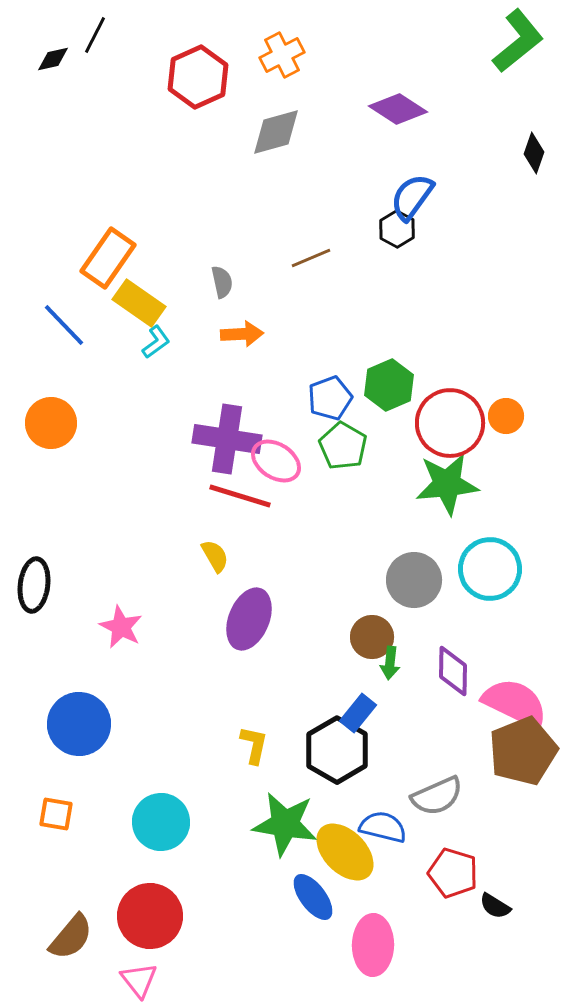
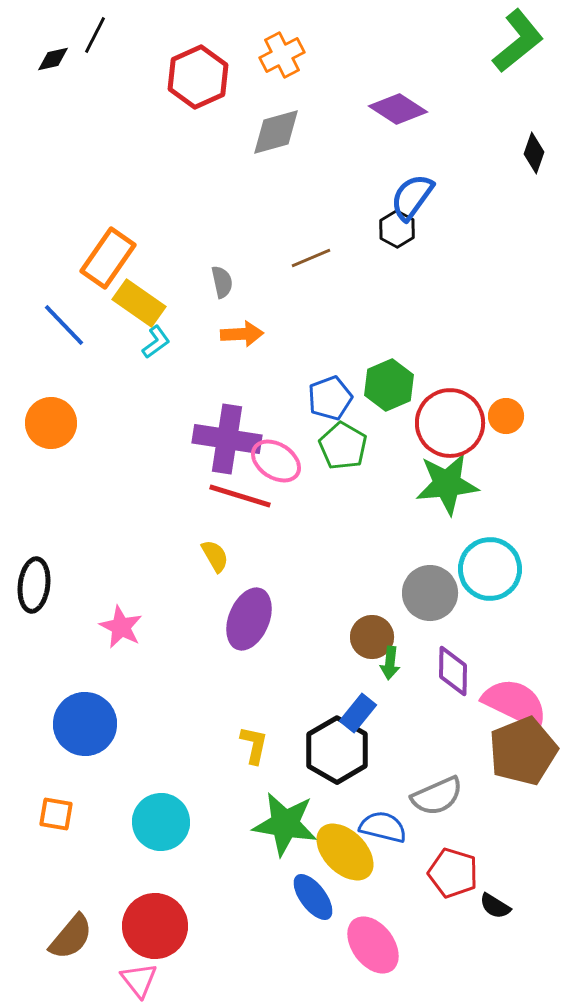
gray circle at (414, 580): moved 16 px right, 13 px down
blue circle at (79, 724): moved 6 px right
red circle at (150, 916): moved 5 px right, 10 px down
pink ellipse at (373, 945): rotated 38 degrees counterclockwise
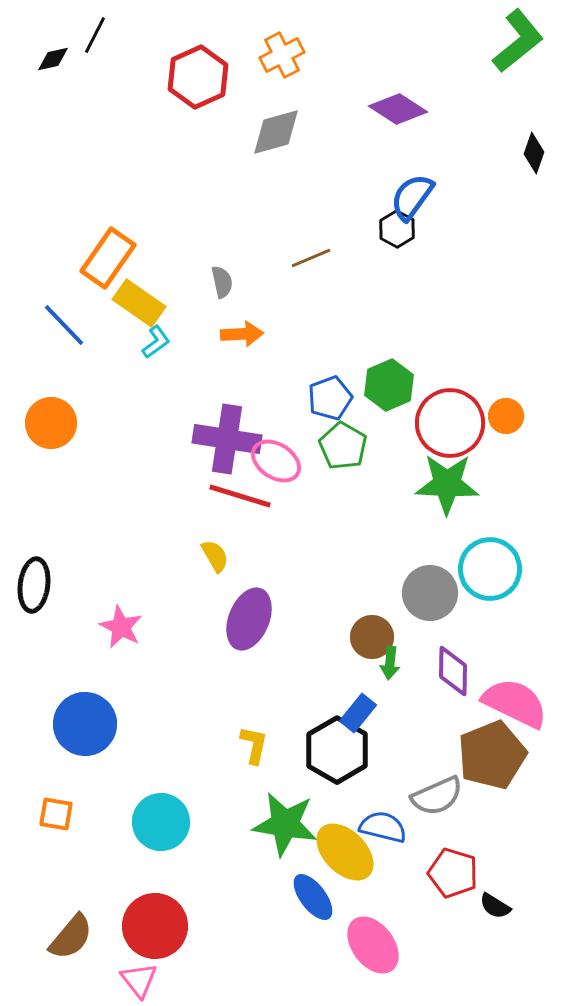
green star at (447, 484): rotated 8 degrees clockwise
brown pentagon at (523, 751): moved 31 px left, 4 px down
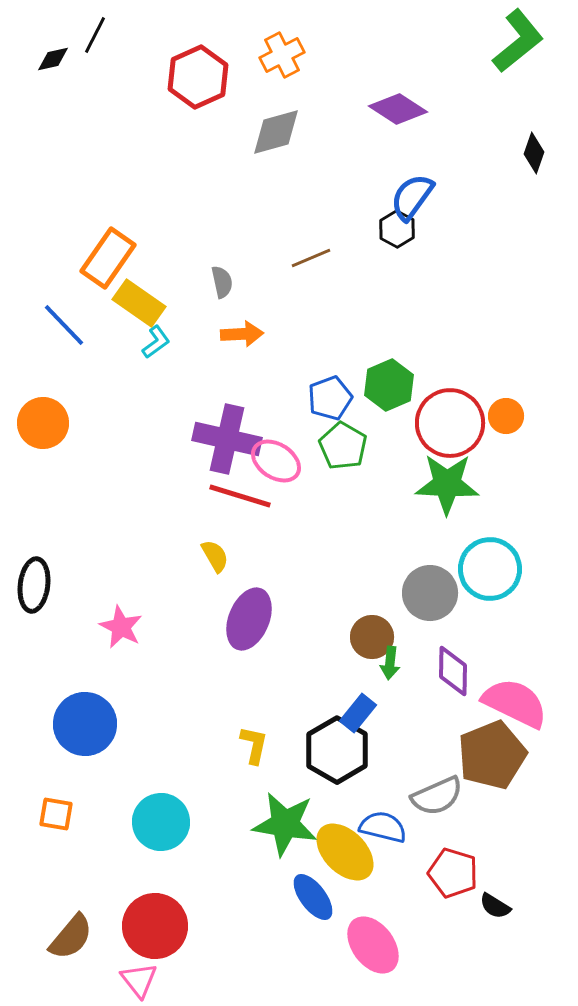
orange circle at (51, 423): moved 8 px left
purple cross at (227, 439): rotated 4 degrees clockwise
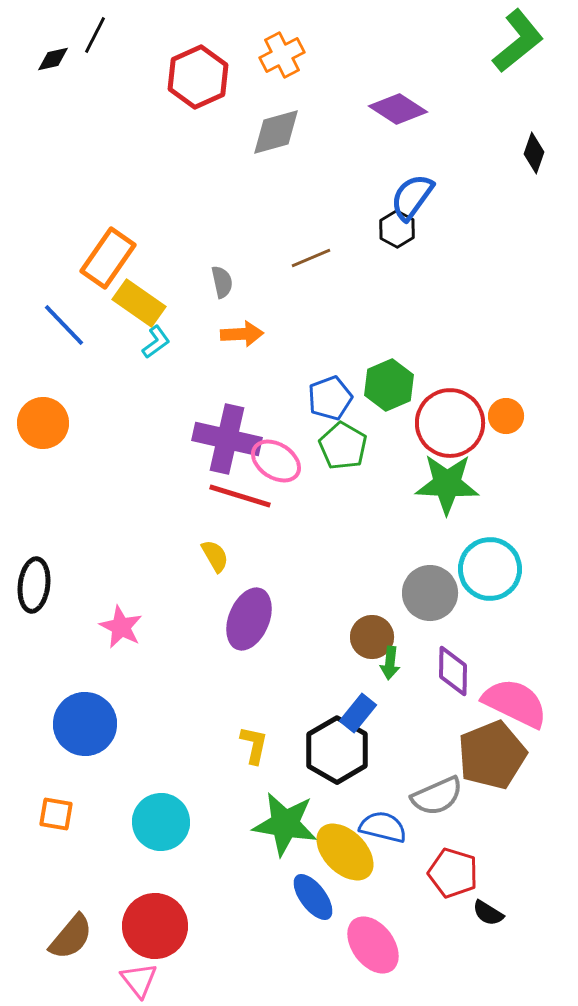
black semicircle at (495, 906): moved 7 px left, 7 px down
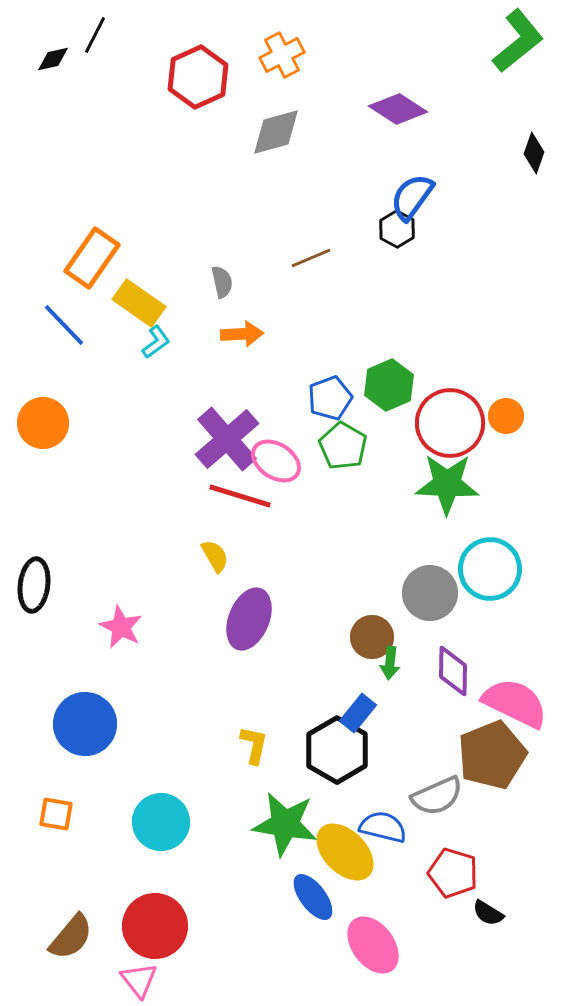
orange rectangle at (108, 258): moved 16 px left
purple cross at (227, 439): rotated 36 degrees clockwise
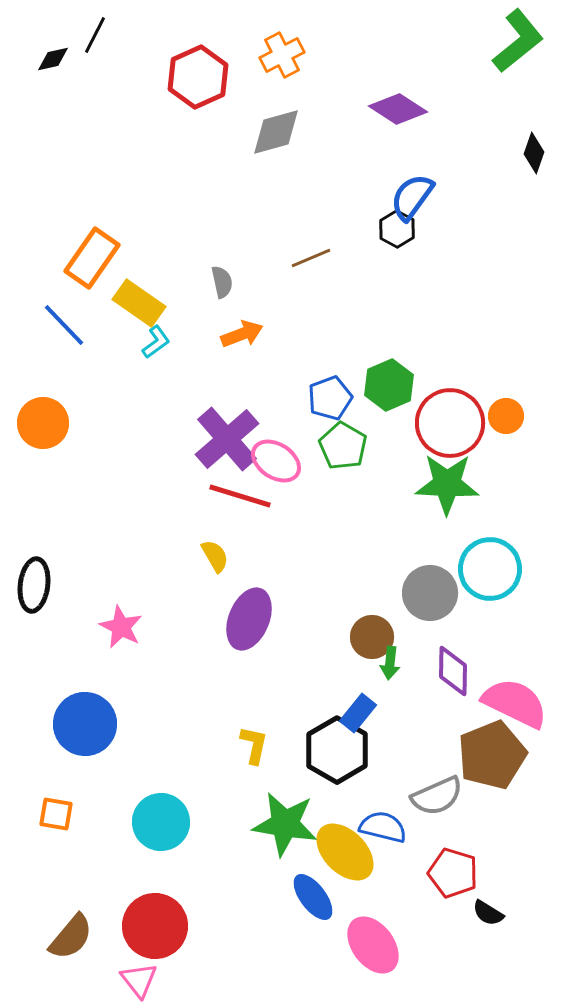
orange arrow at (242, 334): rotated 18 degrees counterclockwise
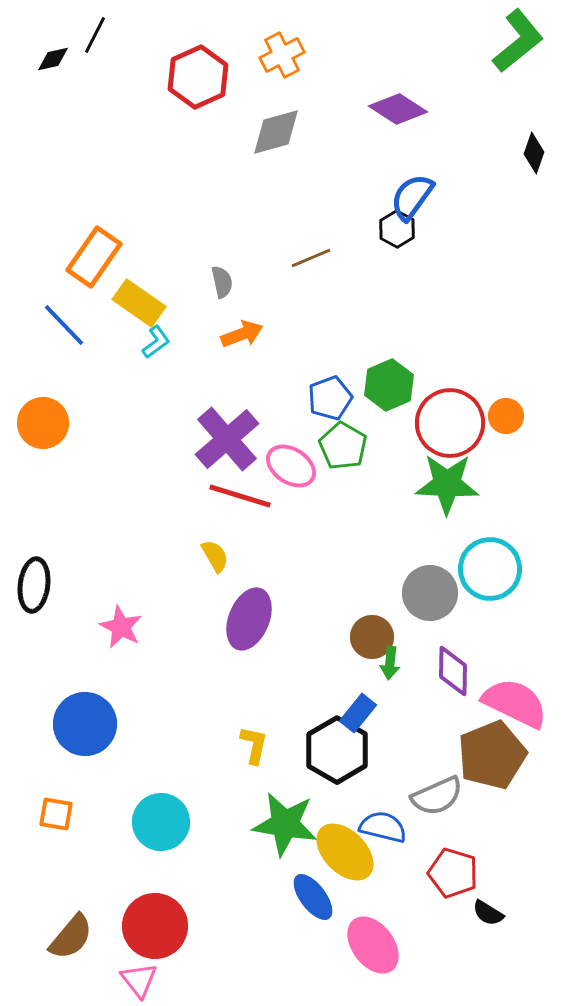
orange rectangle at (92, 258): moved 2 px right, 1 px up
pink ellipse at (276, 461): moved 15 px right, 5 px down
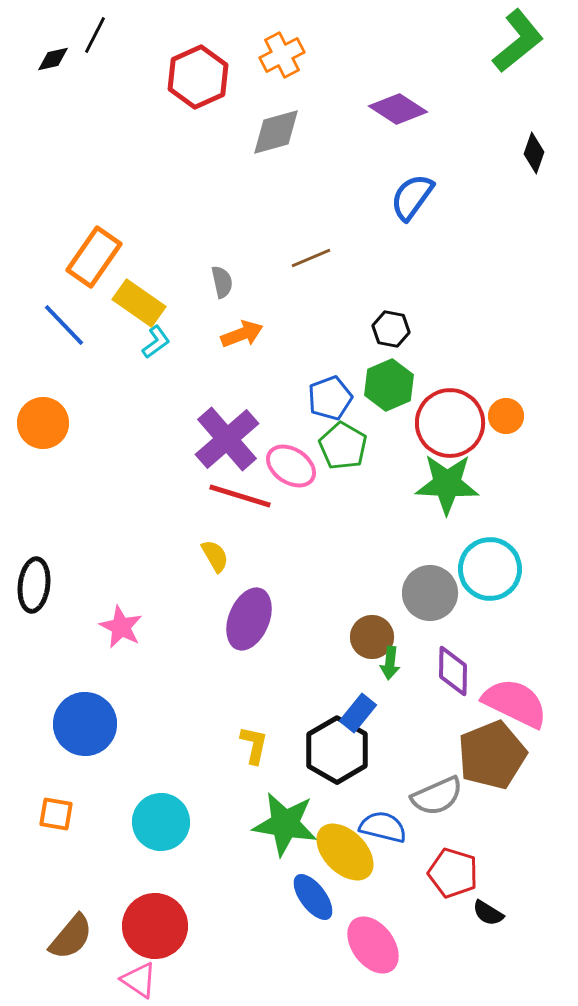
black hexagon at (397, 229): moved 6 px left, 100 px down; rotated 18 degrees counterclockwise
pink triangle at (139, 980): rotated 18 degrees counterclockwise
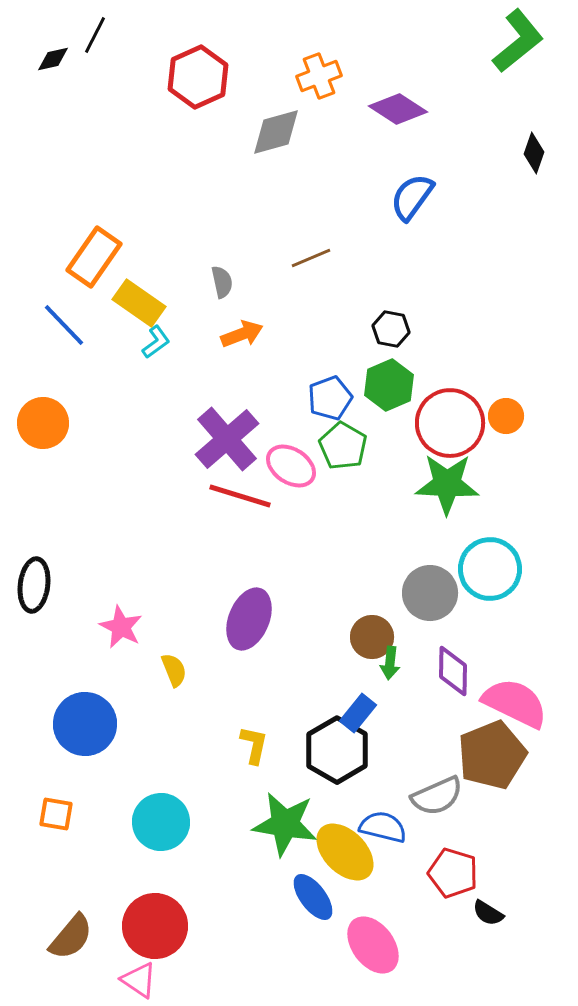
orange cross at (282, 55): moved 37 px right, 21 px down; rotated 6 degrees clockwise
yellow semicircle at (215, 556): moved 41 px left, 114 px down; rotated 8 degrees clockwise
